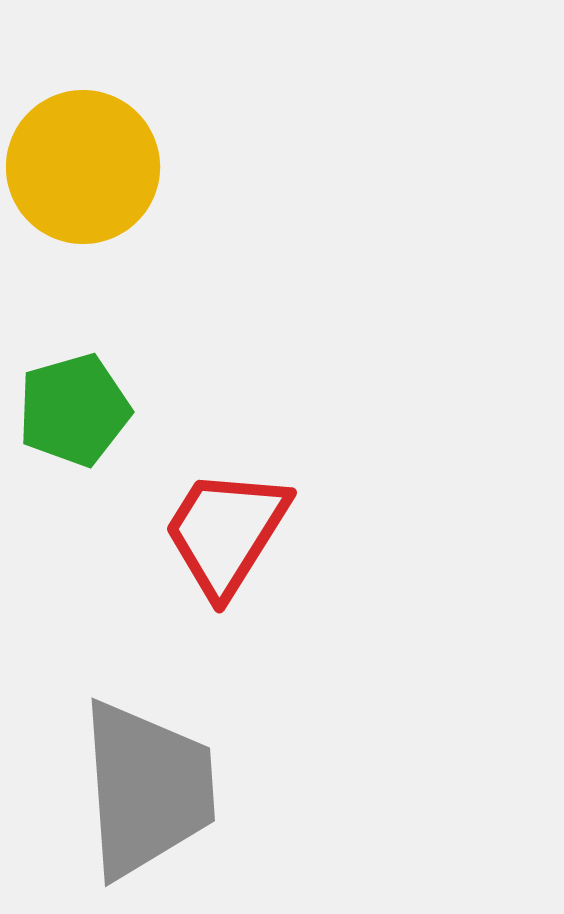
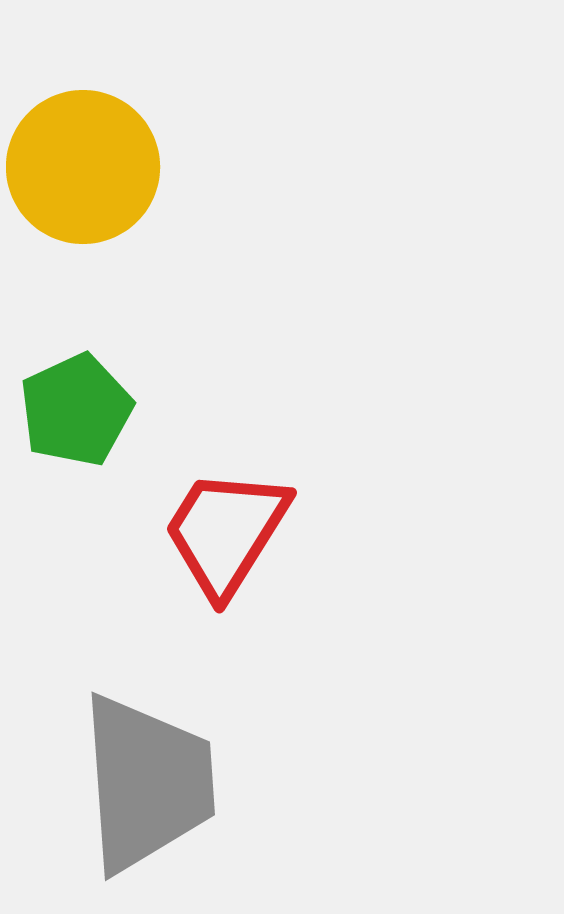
green pentagon: moved 2 px right; rotated 9 degrees counterclockwise
gray trapezoid: moved 6 px up
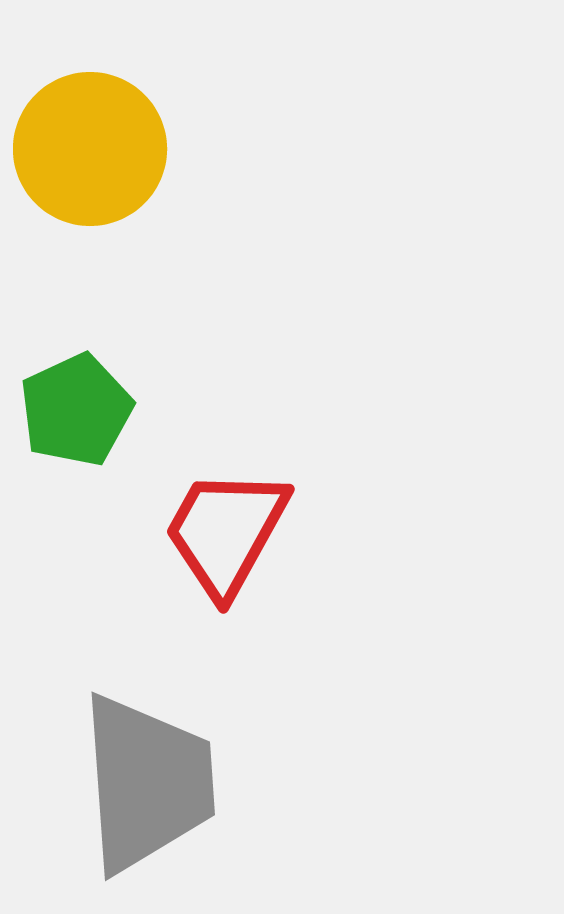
yellow circle: moved 7 px right, 18 px up
red trapezoid: rotated 3 degrees counterclockwise
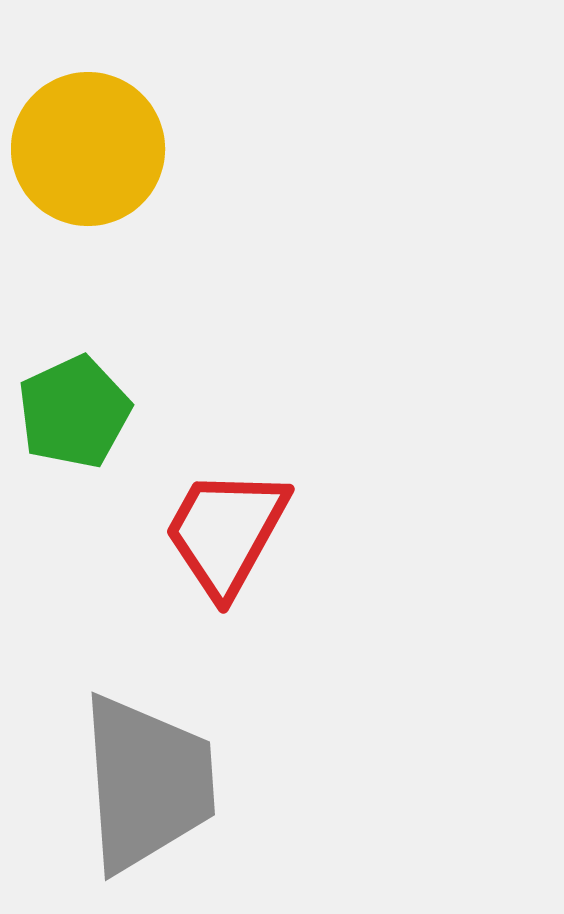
yellow circle: moved 2 px left
green pentagon: moved 2 px left, 2 px down
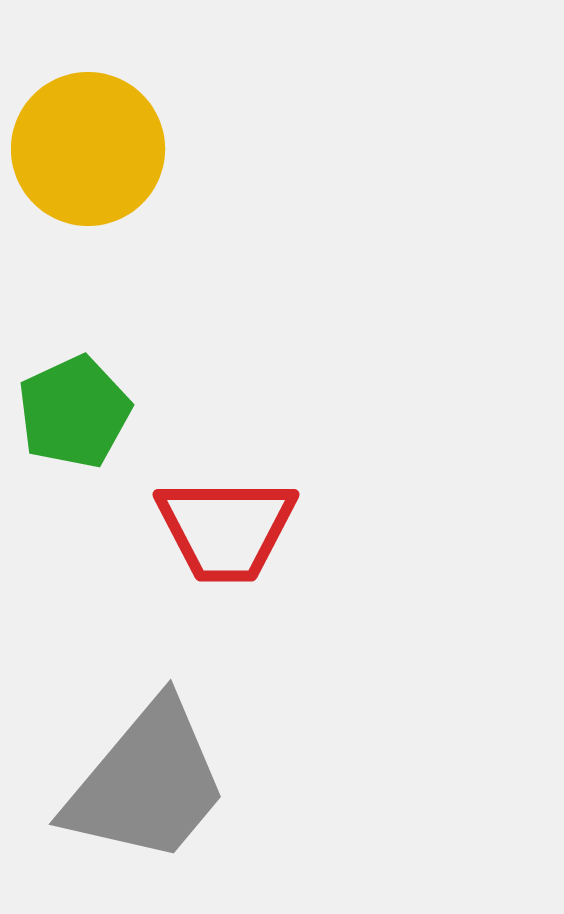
red trapezoid: moved 3 px up; rotated 119 degrees counterclockwise
gray trapezoid: rotated 44 degrees clockwise
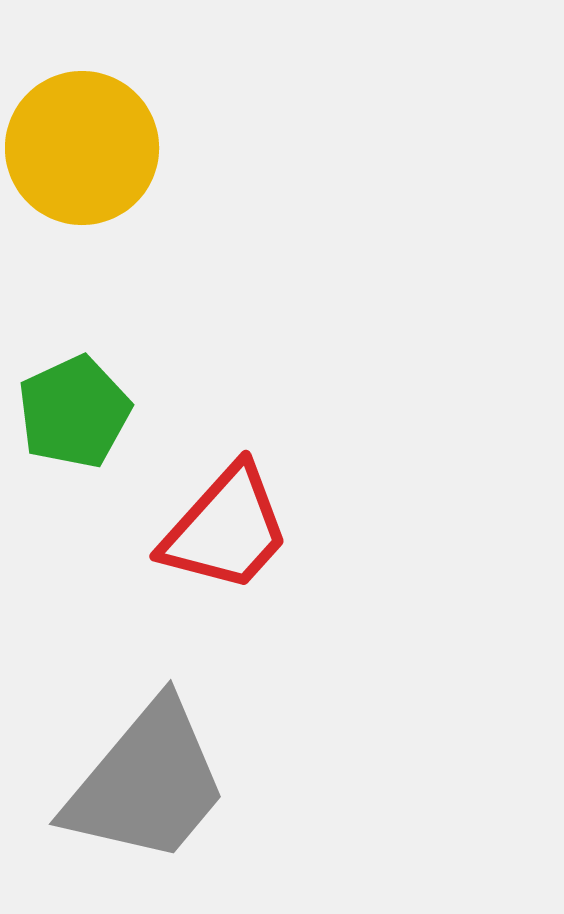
yellow circle: moved 6 px left, 1 px up
red trapezoid: rotated 48 degrees counterclockwise
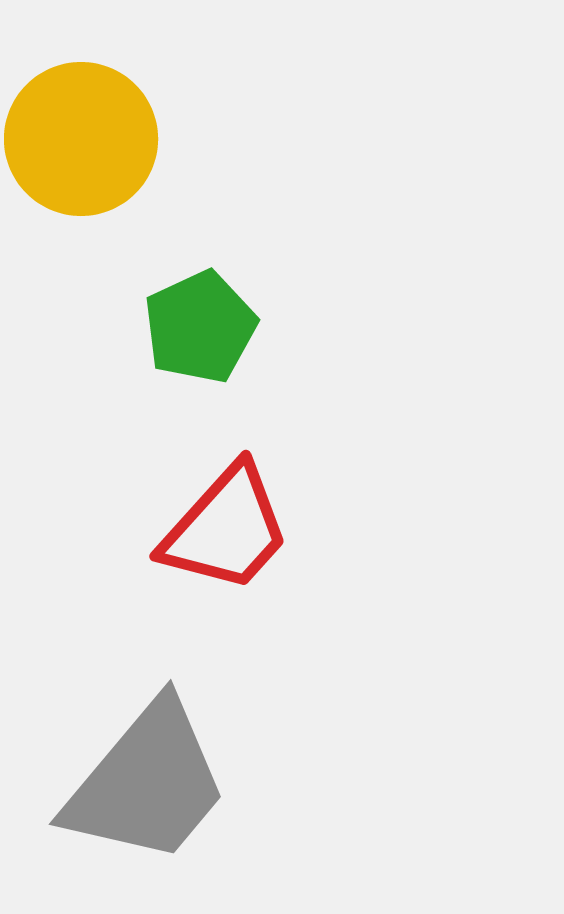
yellow circle: moved 1 px left, 9 px up
green pentagon: moved 126 px right, 85 px up
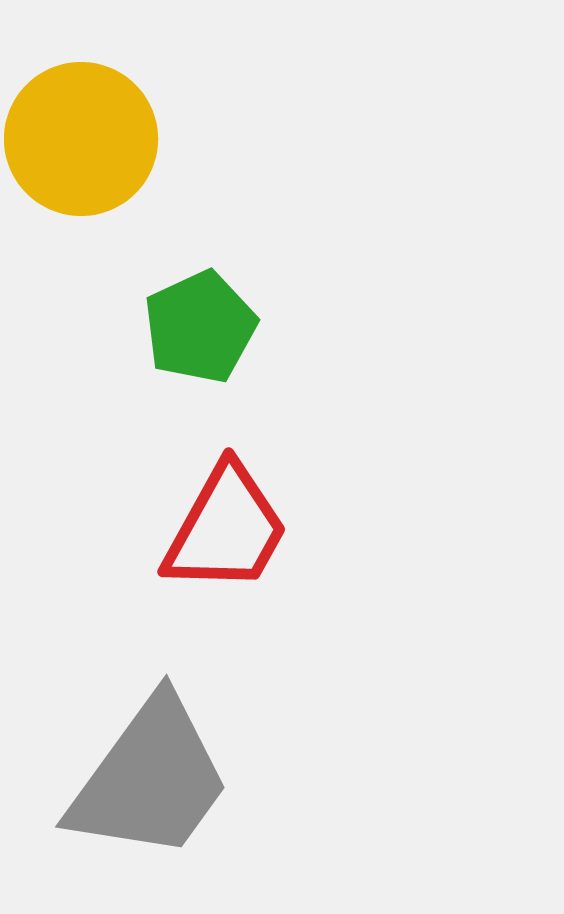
red trapezoid: rotated 13 degrees counterclockwise
gray trapezoid: moved 3 px right, 4 px up; rotated 4 degrees counterclockwise
